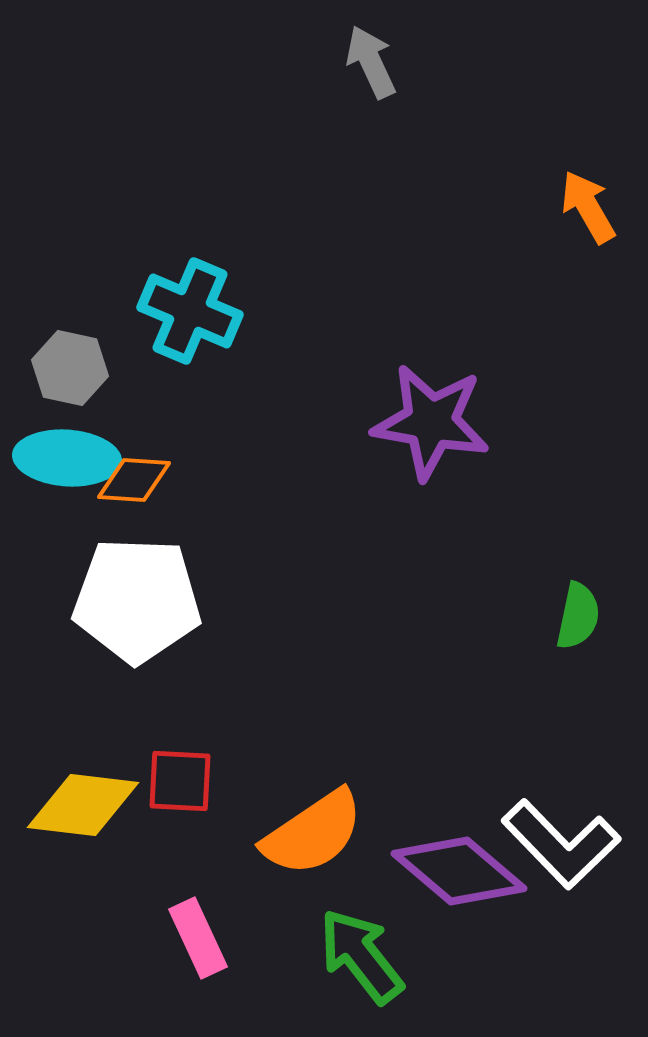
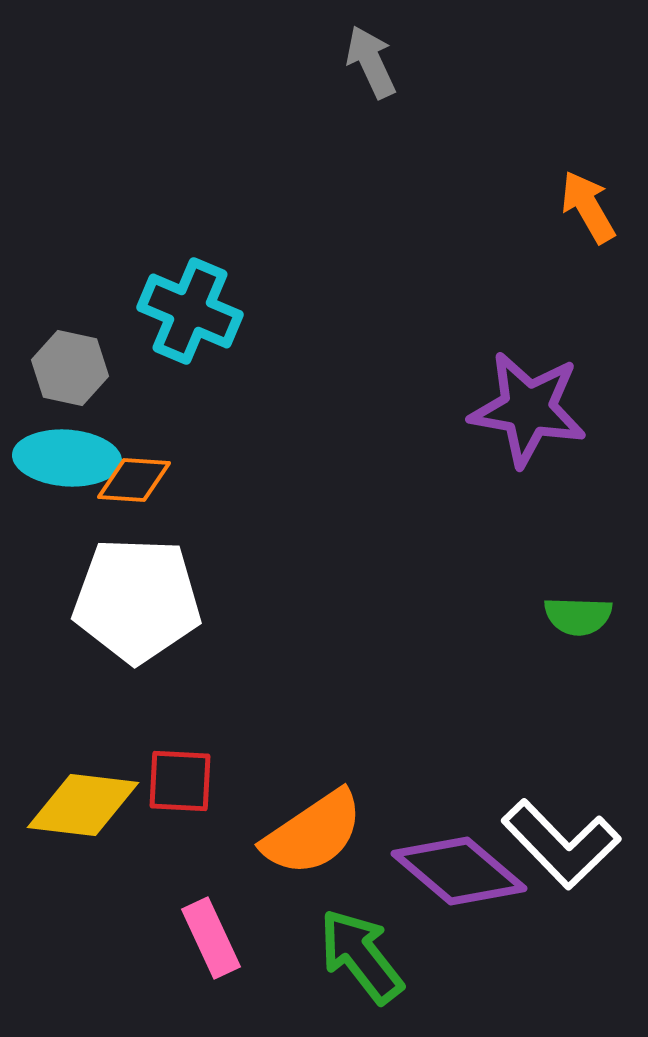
purple star: moved 97 px right, 13 px up
green semicircle: rotated 80 degrees clockwise
pink rectangle: moved 13 px right
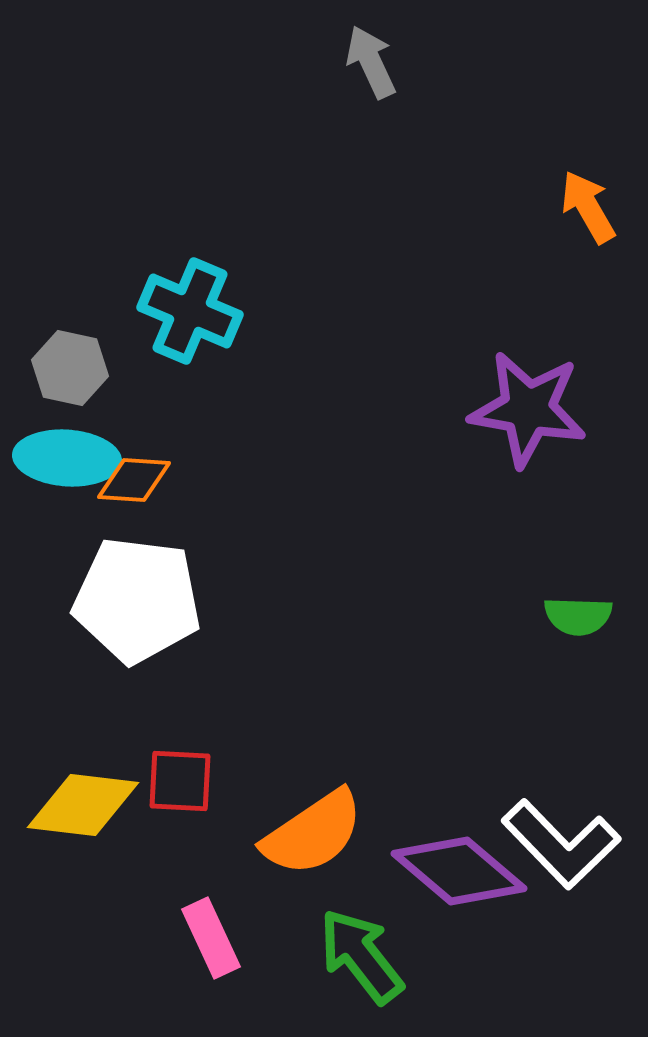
white pentagon: rotated 5 degrees clockwise
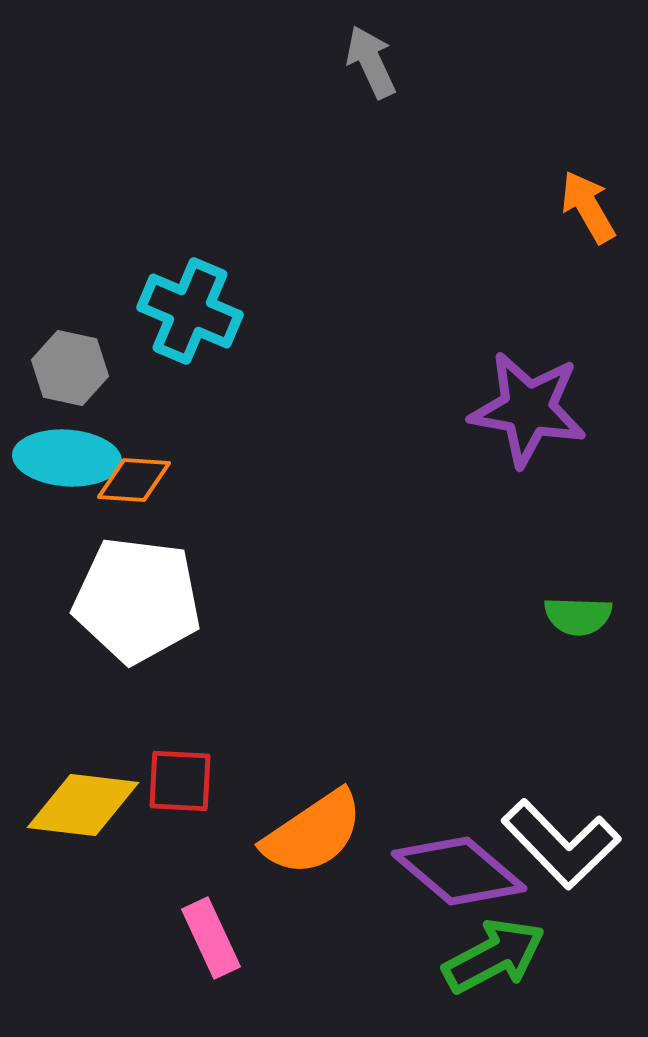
green arrow: moved 133 px right; rotated 100 degrees clockwise
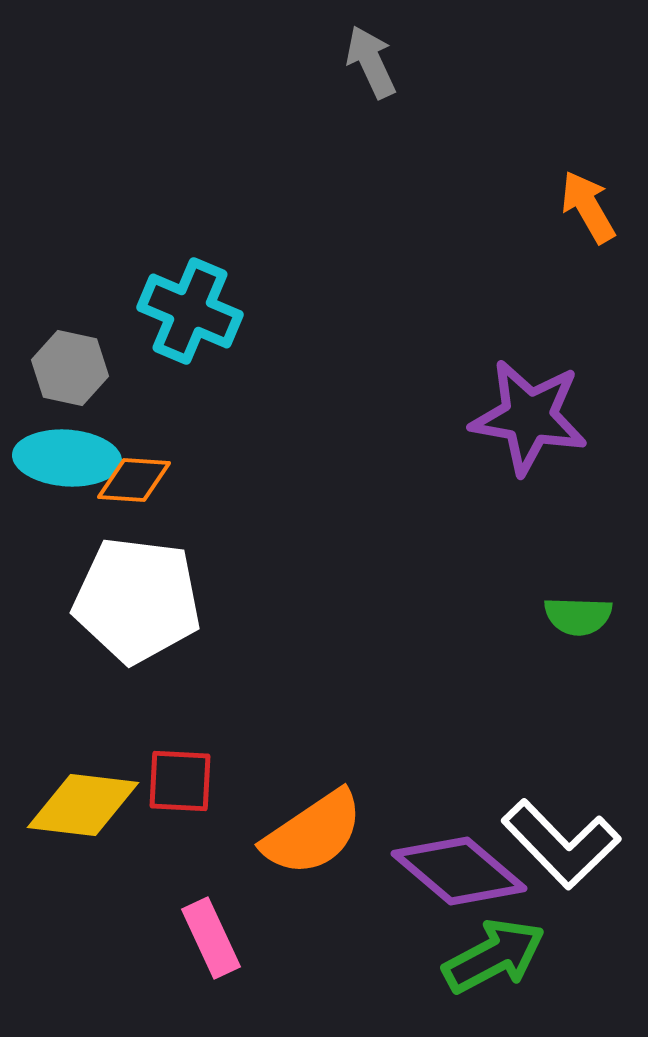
purple star: moved 1 px right, 8 px down
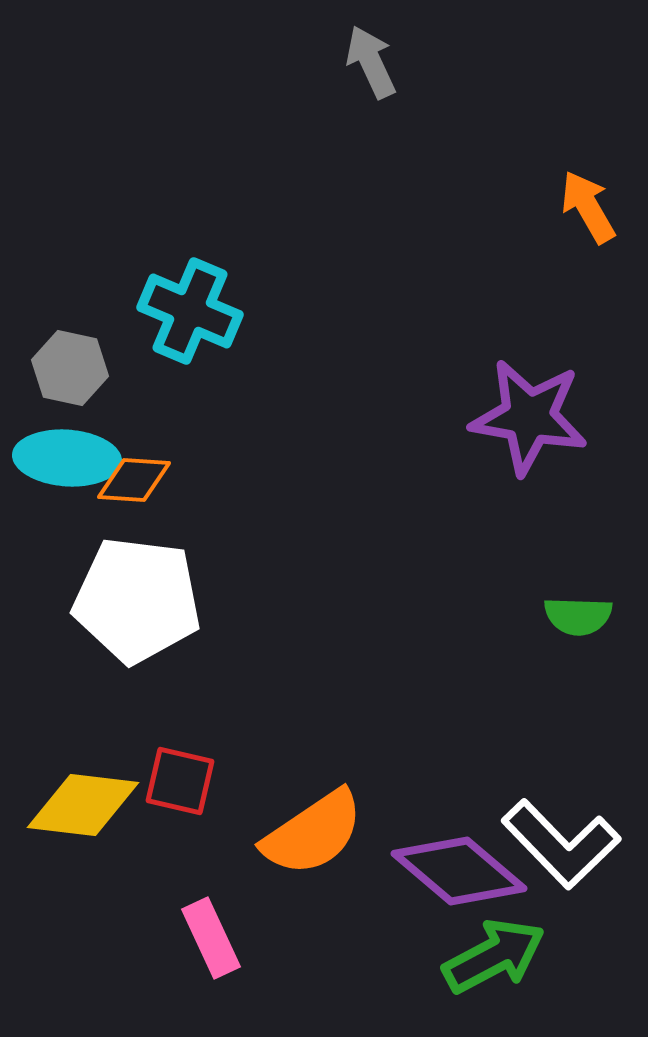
red square: rotated 10 degrees clockwise
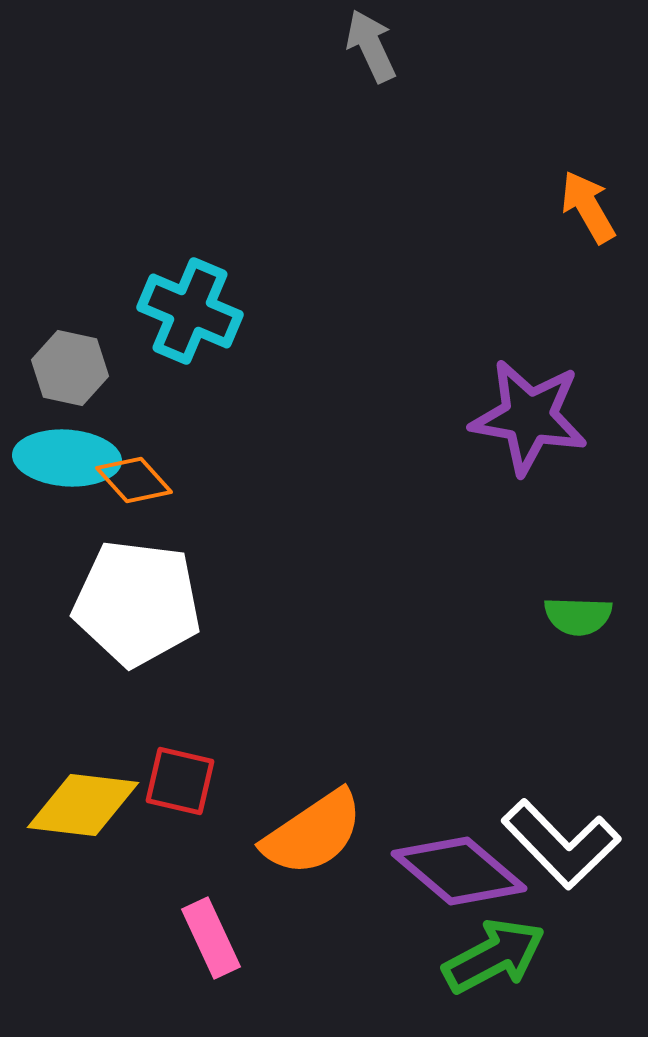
gray arrow: moved 16 px up
orange diamond: rotated 44 degrees clockwise
white pentagon: moved 3 px down
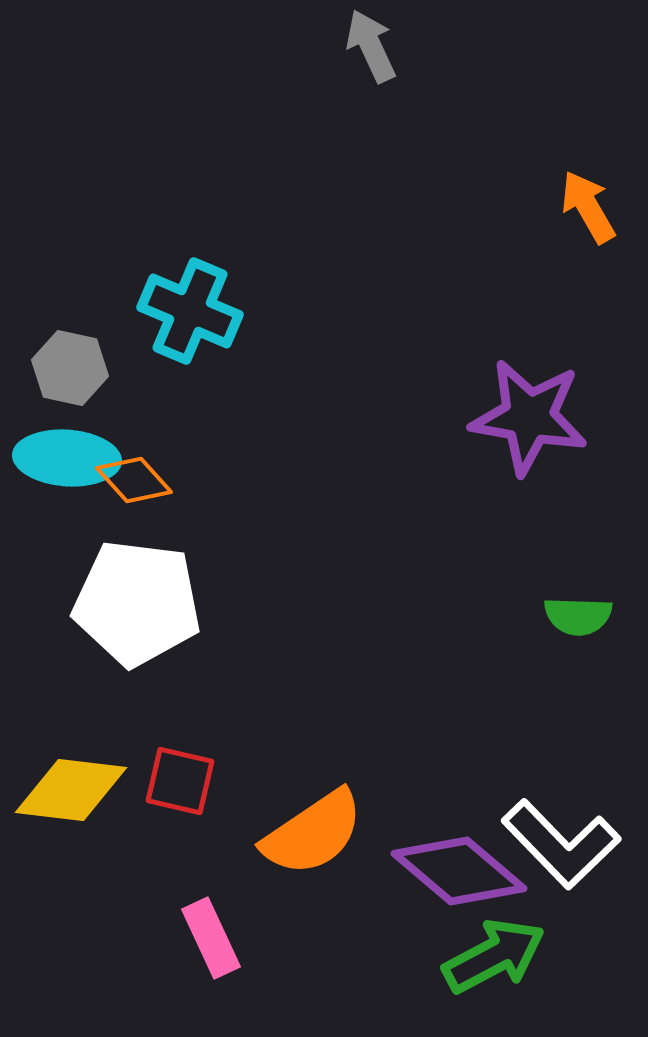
yellow diamond: moved 12 px left, 15 px up
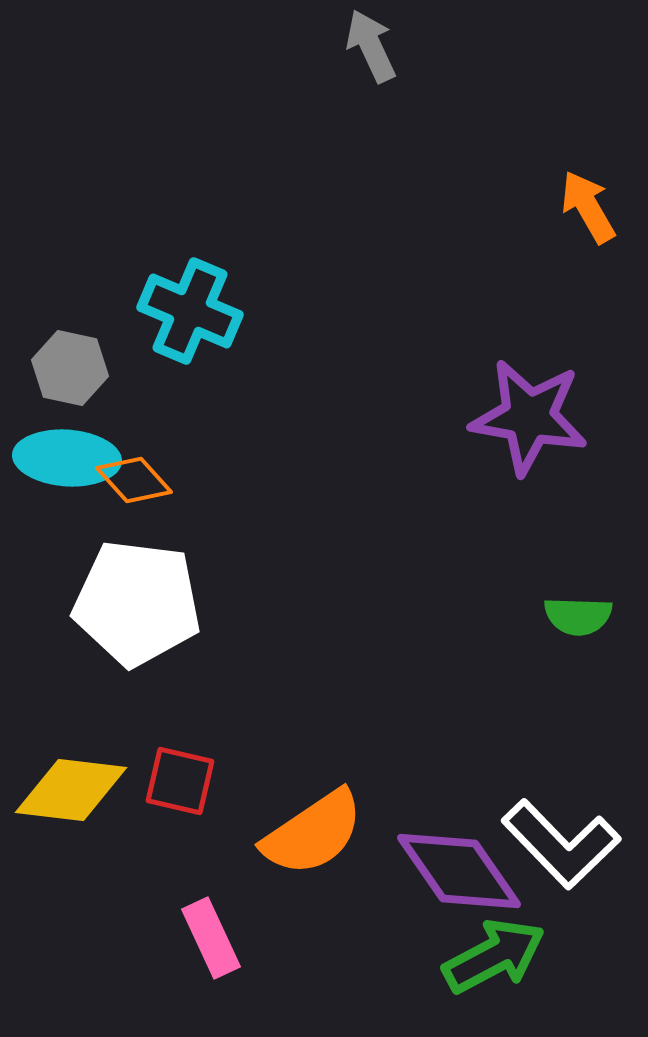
purple diamond: rotated 15 degrees clockwise
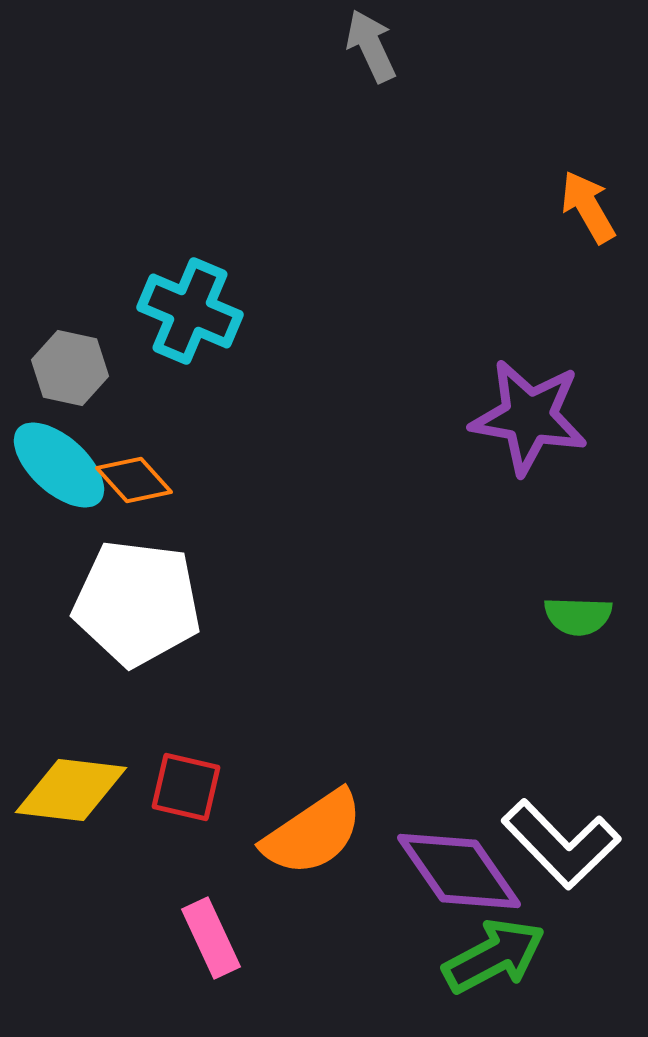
cyan ellipse: moved 8 px left, 7 px down; rotated 38 degrees clockwise
red square: moved 6 px right, 6 px down
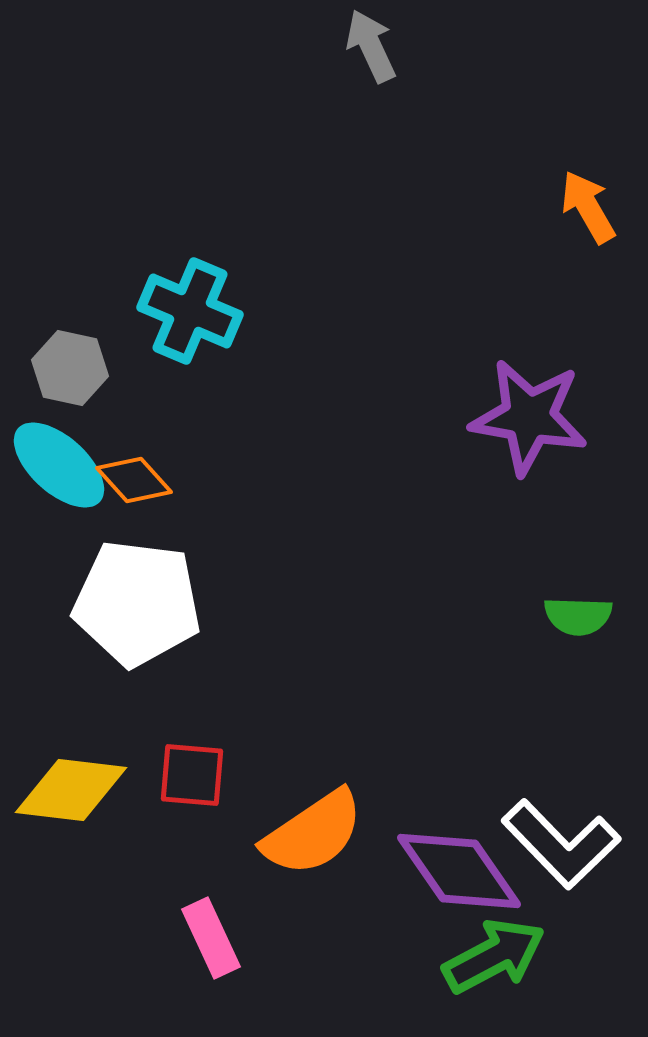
red square: moved 6 px right, 12 px up; rotated 8 degrees counterclockwise
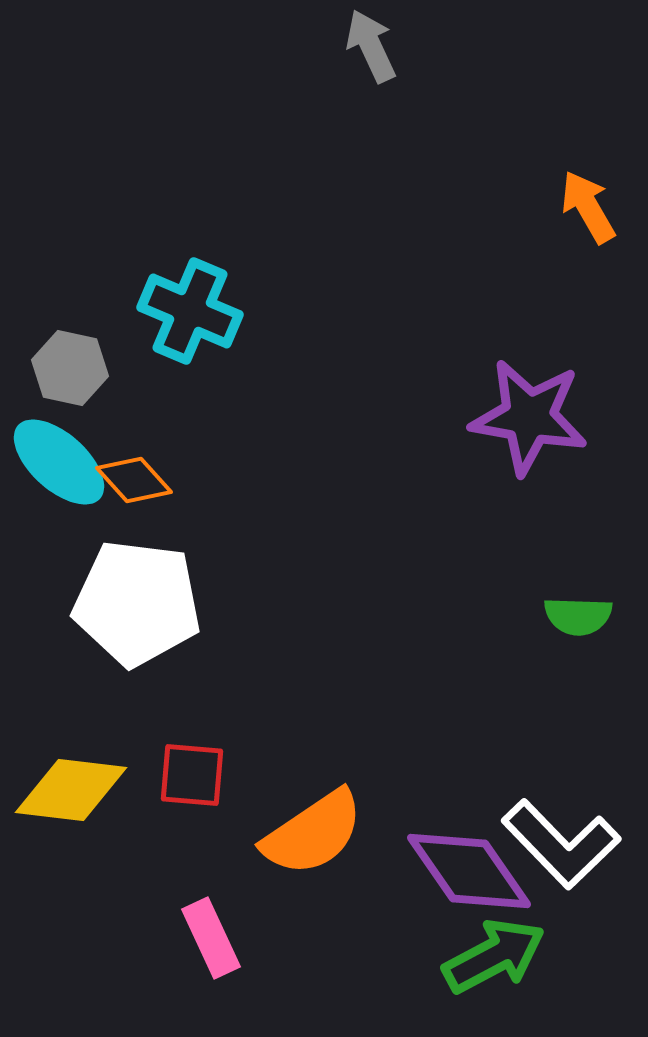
cyan ellipse: moved 3 px up
purple diamond: moved 10 px right
